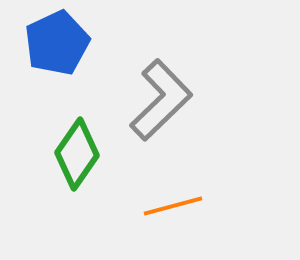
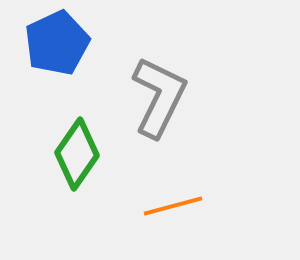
gray L-shape: moved 2 px left, 3 px up; rotated 20 degrees counterclockwise
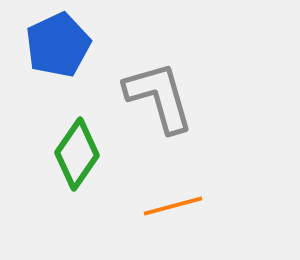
blue pentagon: moved 1 px right, 2 px down
gray L-shape: rotated 42 degrees counterclockwise
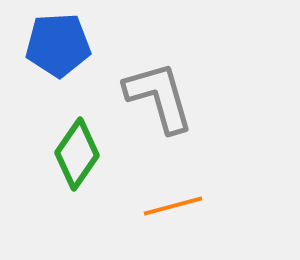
blue pentagon: rotated 22 degrees clockwise
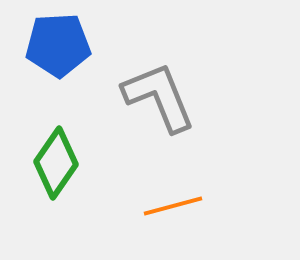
gray L-shape: rotated 6 degrees counterclockwise
green diamond: moved 21 px left, 9 px down
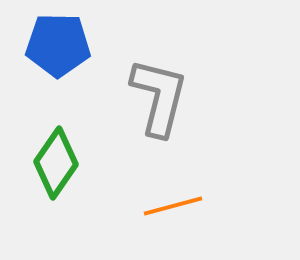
blue pentagon: rotated 4 degrees clockwise
gray L-shape: rotated 36 degrees clockwise
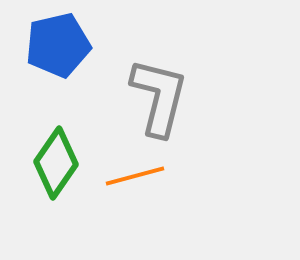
blue pentagon: rotated 14 degrees counterclockwise
orange line: moved 38 px left, 30 px up
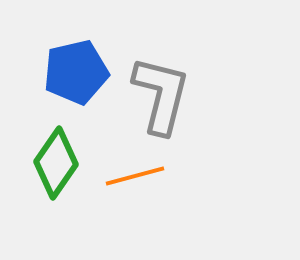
blue pentagon: moved 18 px right, 27 px down
gray L-shape: moved 2 px right, 2 px up
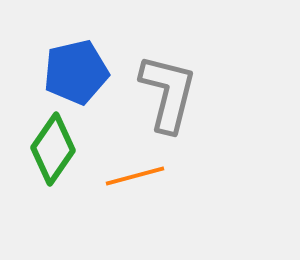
gray L-shape: moved 7 px right, 2 px up
green diamond: moved 3 px left, 14 px up
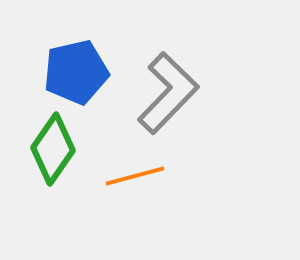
gray L-shape: rotated 30 degrees clockwise
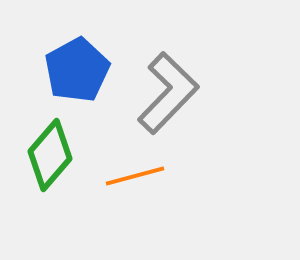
blue pentagon: moved 1 px right, 2 px up; rotated 16 degrees counterclockwise
green diamond: moved 3 px left, 6 px down; rotated 6 degrees clockwise
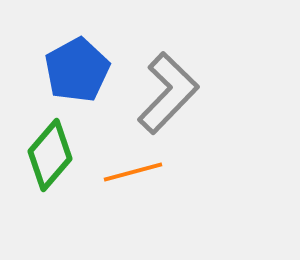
orange line: moved 2 px left, 4 px up
